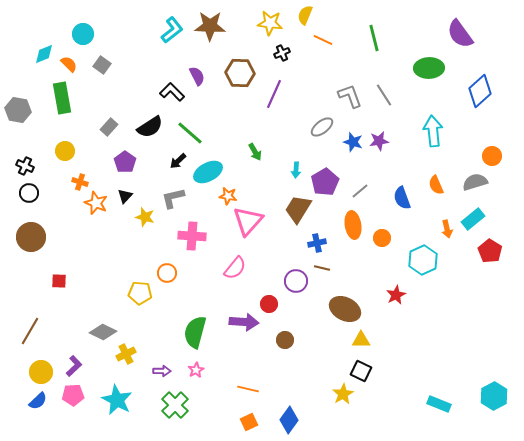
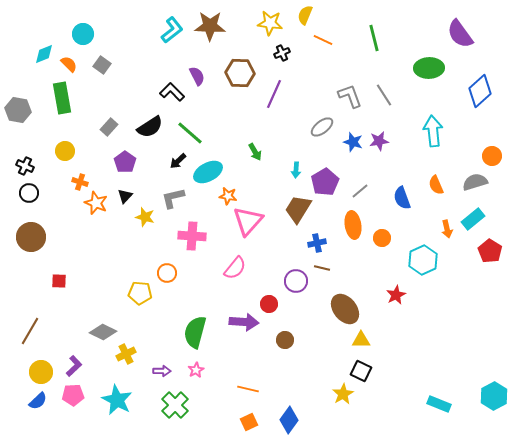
brown ellipse at (345, 309): rotated 24 degrees clockwise
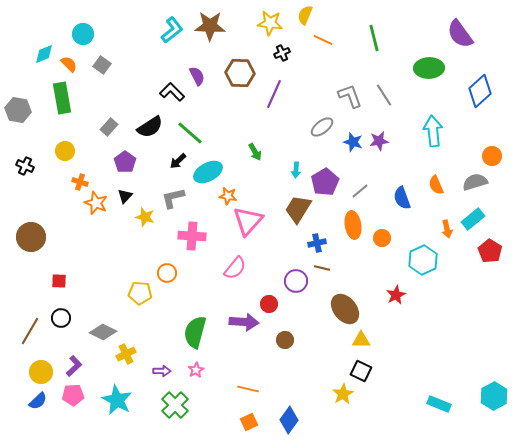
black circle at (29, 193): moved 32 px right, 125 px down
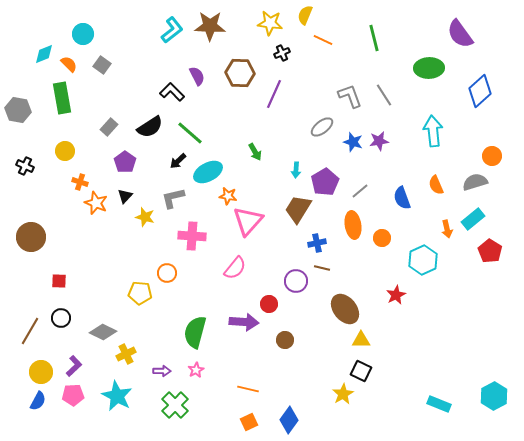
cyan star at (117, 400): moved 4 px up
blue semicircle at (38, 401): rotated 18 degrees counterclockwise
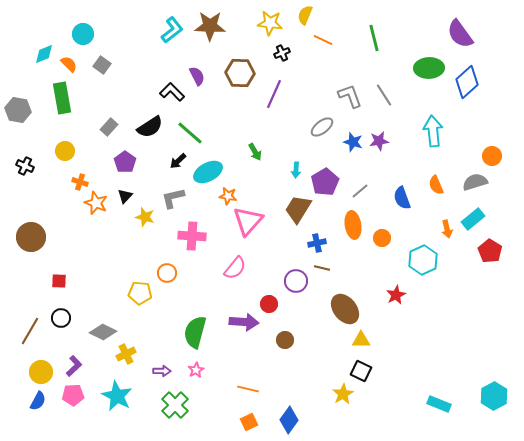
blue diamond at (480, 91): moved 13 px left, 9 px up
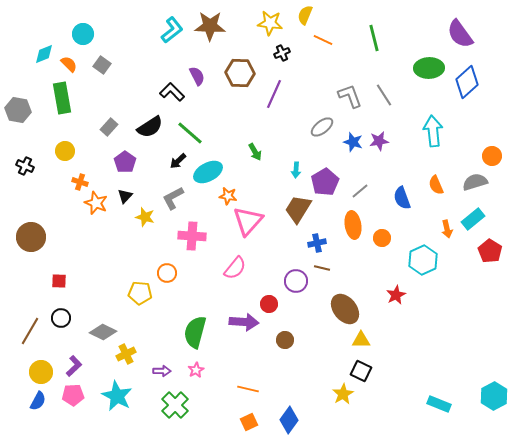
gray L-shape at (173, 198): rotated 15 degrees counterclockwise
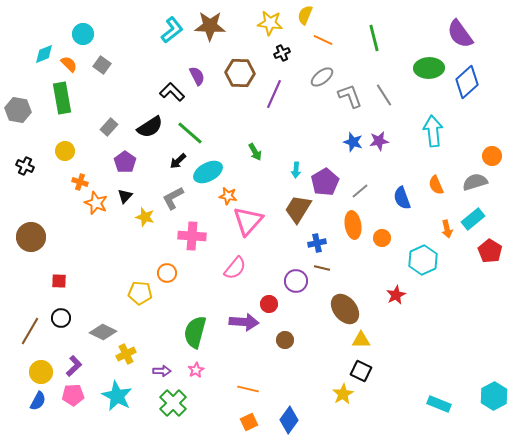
gray ellipse at (322, 127): moved 50 px up
green cross at (175, 405): moved 2 px left, 2 px up
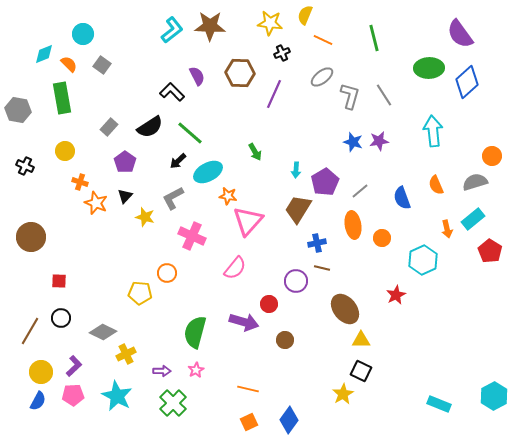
gray L-shape at (350, 96): rotated 36 degrees clockwise
pink cross at (192, 236): rotated 20 degrees clockwise
purple arrow at (244, 322): rotated 12 degrees clockwise
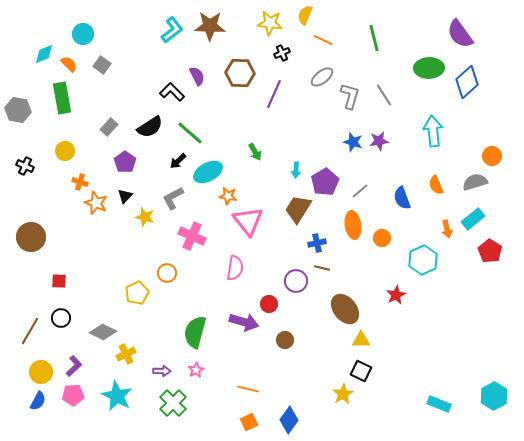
pink triangle at (248, 221): rotated 20 degrees counterclockwise
pink semicircle at (235, 268): rotated 30 degrees counterclockwise
yellow pentagon at (140, 293): moved 3 px left; rotated 30 degrees counterclockwise
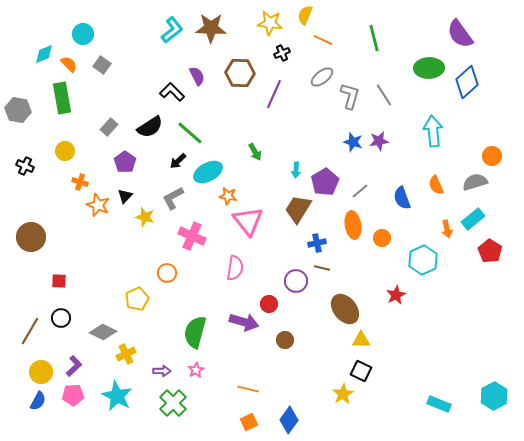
brown star at (210, 26): moved 1 px right, 2 px down
orange star at (96, 203): moved 2 px right, 2 px down
yellow pentagon at (137, 293): moved 6 px down
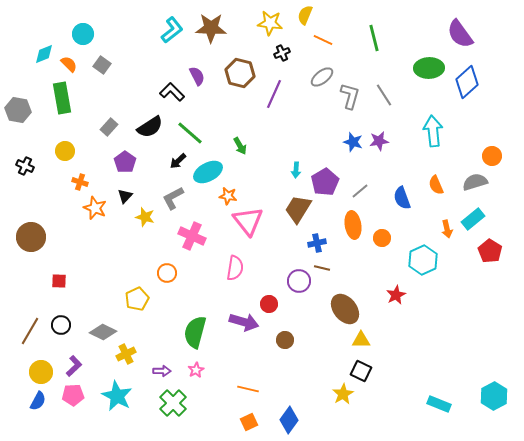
brown hexagon at (240, 73): rotated 12 degrees clockwise
green arrow at (255, 152): moved 15 px left, 6 px up
orange star at (98, 205): moved 3 px left, 3 px down
purple circle at (296, 281): moved 3 px right
black circle at (61, 318): moved 7 px down
